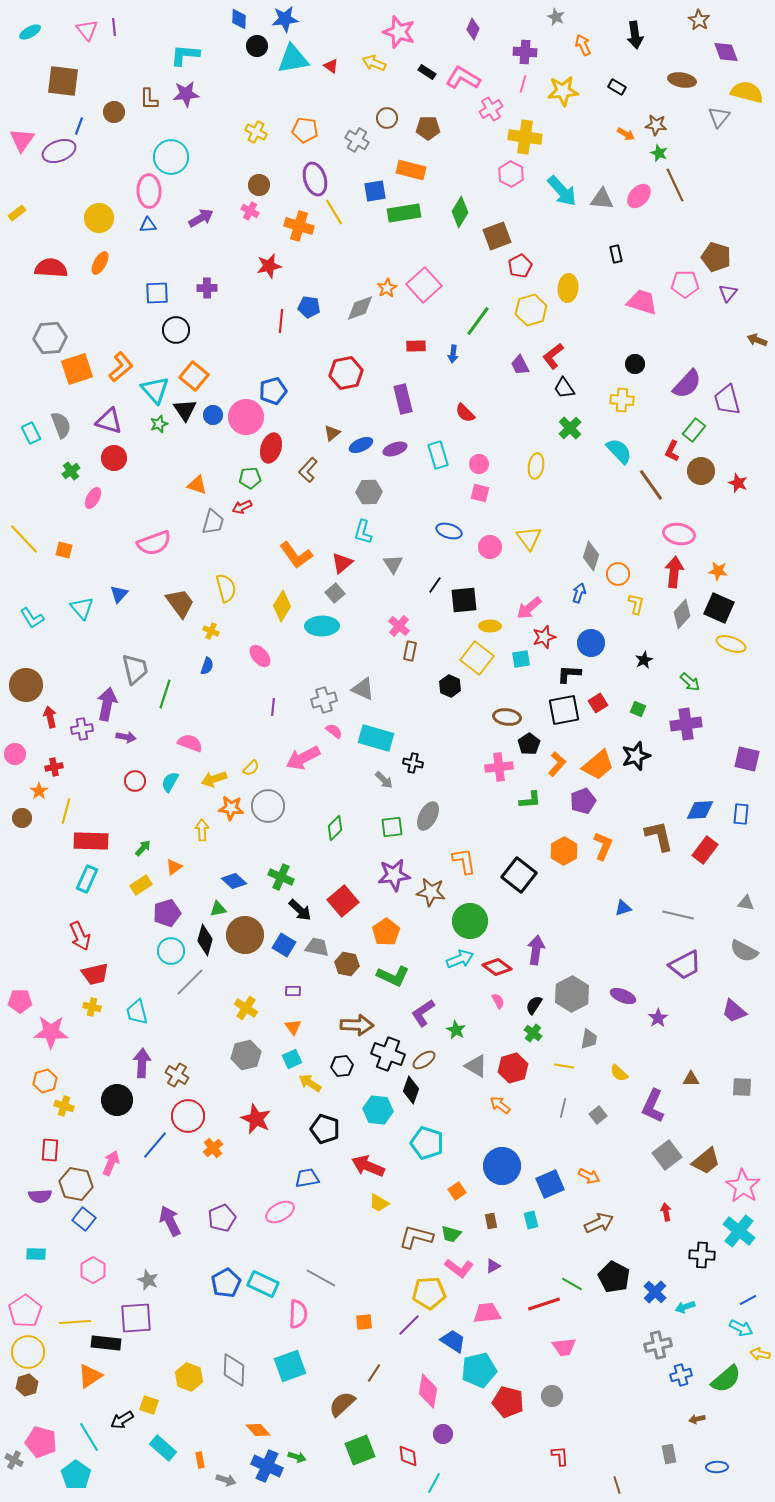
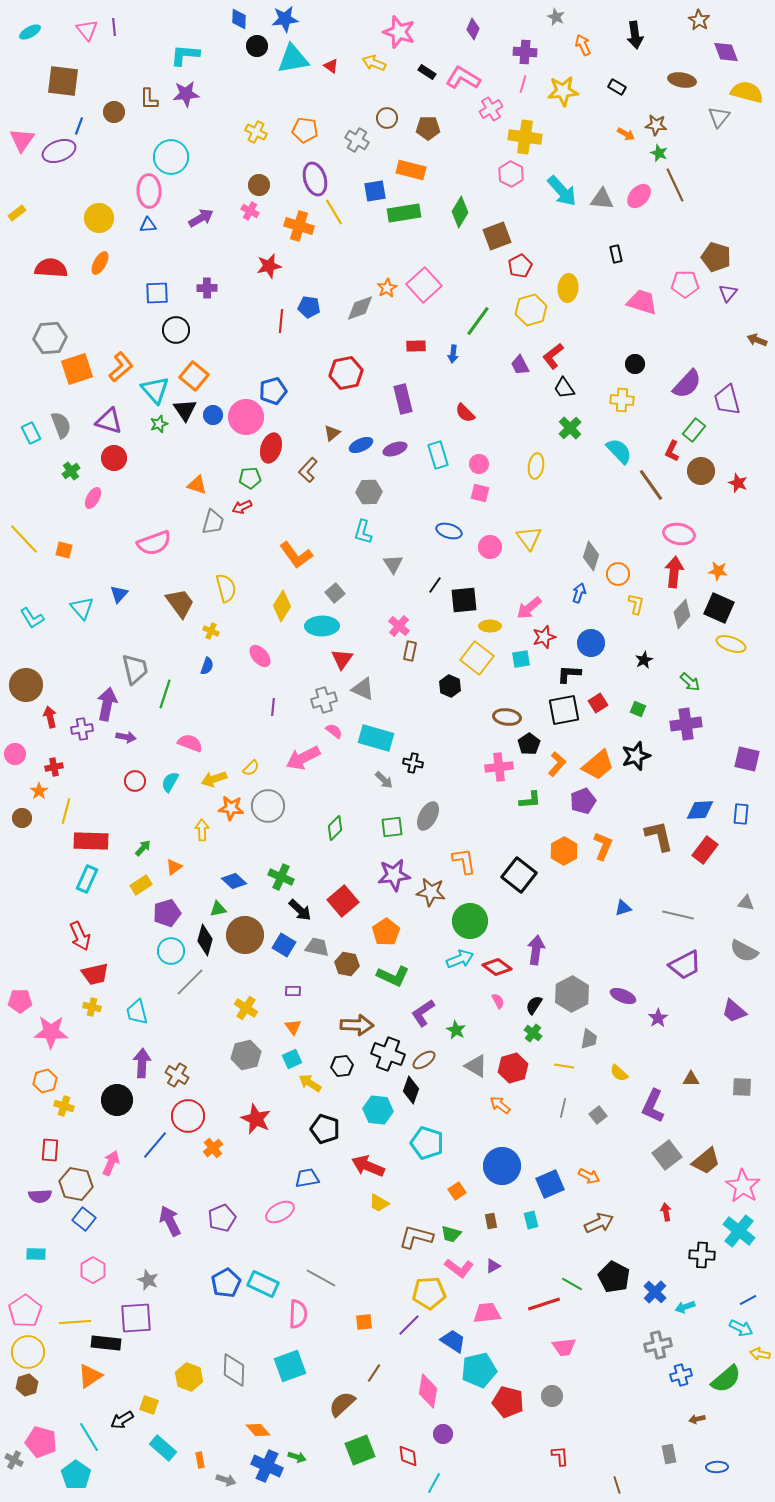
red triangle at (342, 563): moved 96 px down; rotated 15 degrees counterclockwise
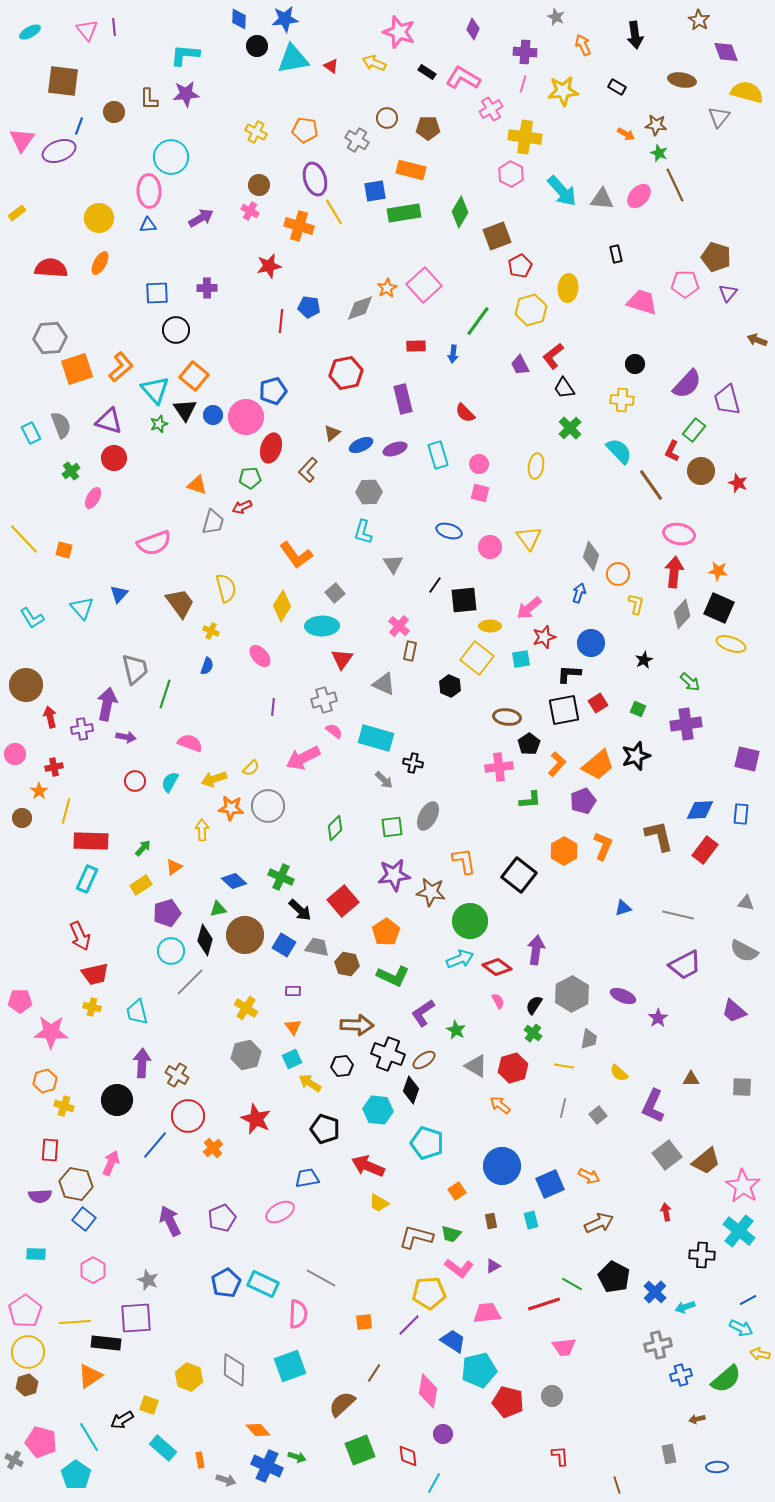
gray triangle at (363, 689): moved 21 px right, 5 px up
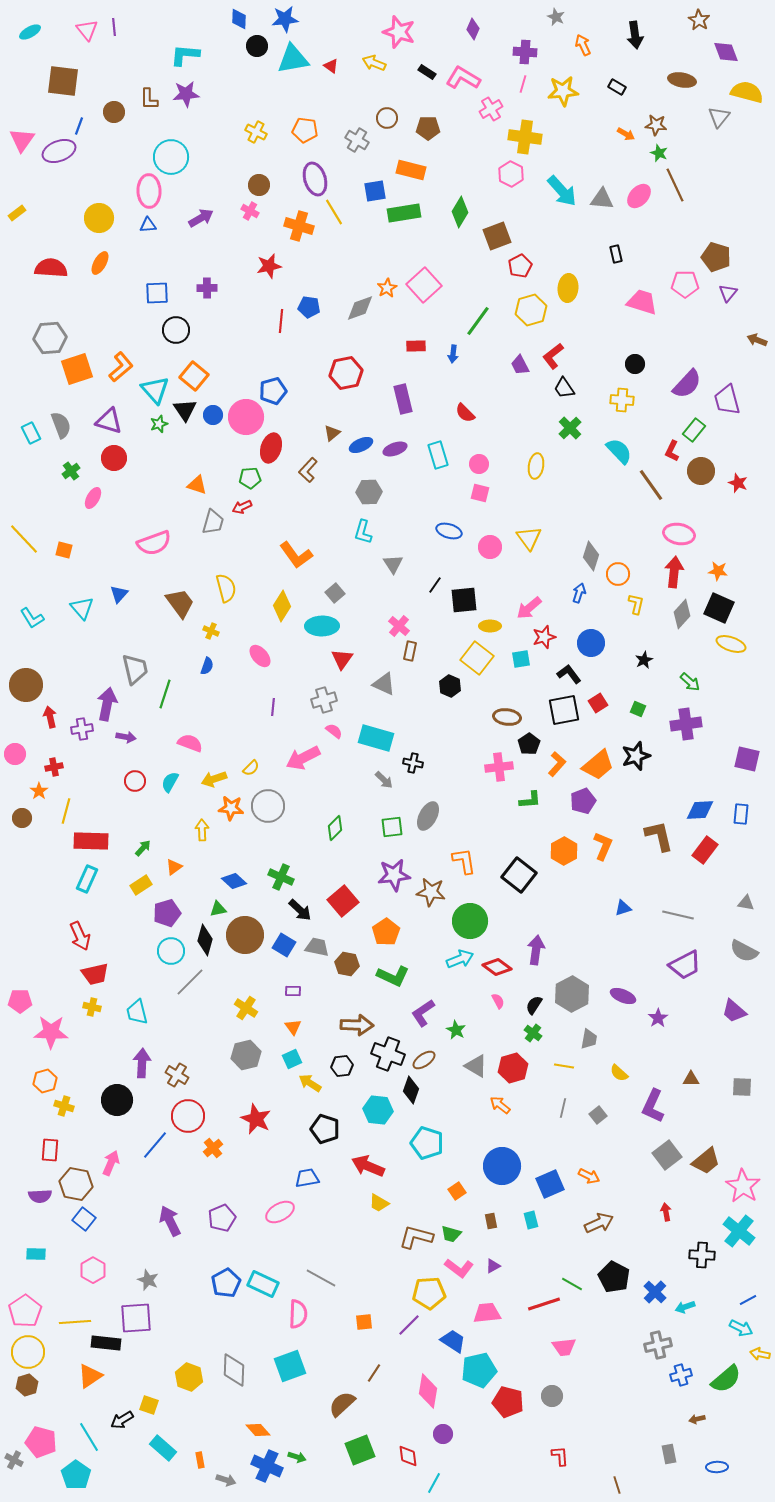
black L-shape at (569, 674): rotated 50 degrees clockwise
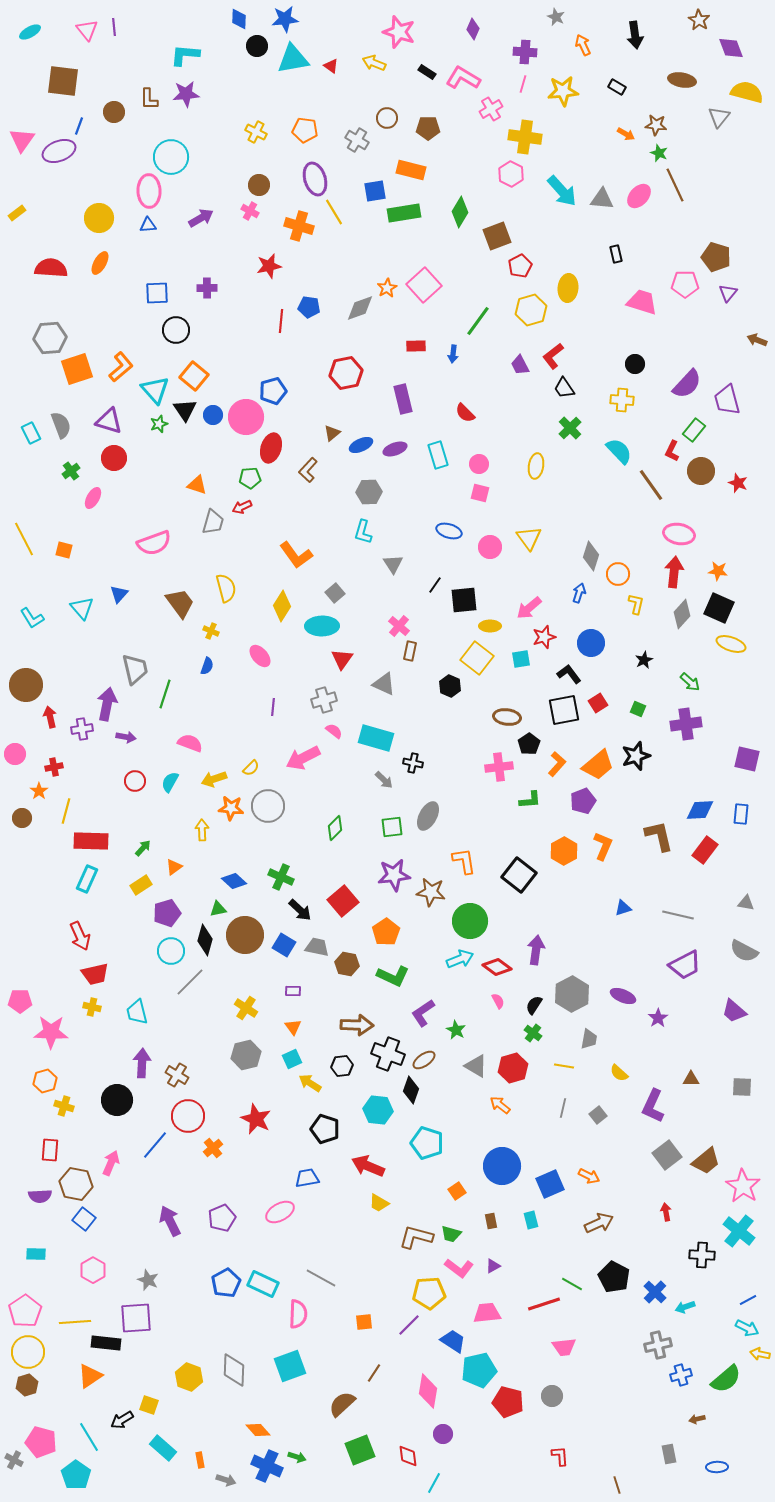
purple diamond at (726, 52): moved 5 px right, 4 px up
yellow line at (24, 539): rotated 16 degrees clockwise
cyan arrow at (741, 1328): moved 6 px right
